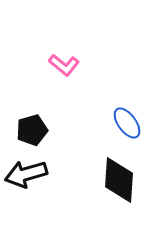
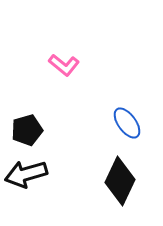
black pentagon: moved 5 px left
black diamond: moved 1 px right, 1 px down; rotated 21 degrees clockwise
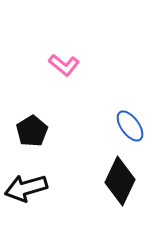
blue ellipse: moved 3 px right, 3 px down
black pentagon: moved 5 px right, 1 px down; rotated 16 degrees counterclockwise
black arrow: moved 14 px down
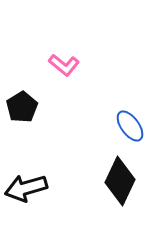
black pentagon: moved 10 px left, 24 px up
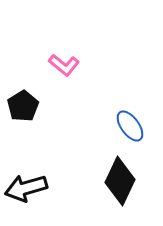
black pentagon: moved 1 px right, 1 px up
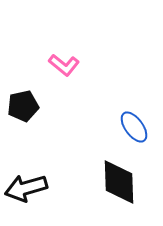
black pentagon: rotated 20 degrees clockwise
blue ellipse: moved 4 px right, 1 px down
black diamond: moved 1 px left, 1 px down; rotated 27 degrees counterclockwise
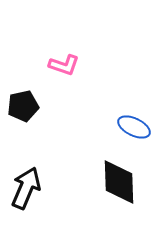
pink L-shape: rotated 20 degrees counterclockwise
blue ellipse: rotated 28 degrees counterclockwise
black arrow: rotated 129 degrees clockwise
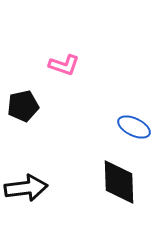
black arrow: rotated 60 degrees clockwise
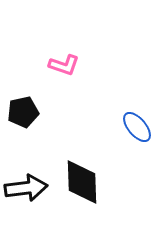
black pentagon: moved 6 px down
blue ellipse: moved 3 px right; rotated 24 degrees clockwise
black diamond: moved 37 px left
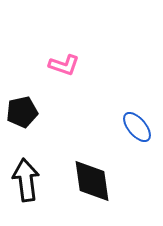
black pentagon: moved 1 px left
black diamond: moved 10 px right, 1 px up; rotated 6 degrees counterclockwise
black arrow: moved 8 px up; rotated 90 degrees counterclockwise
